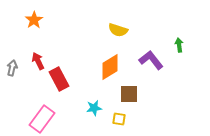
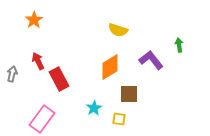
gray arrow: moved 6 px down
cyan star: rotated 21 degrees counterclockwise
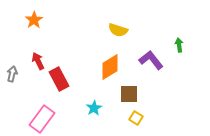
yellow square: moved 17 px right, 1 px up; rotated 24 degrees clockwise
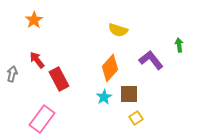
red arrow: moved 1 px left, 1 px up; rotated 12 degrees counterclockwise
orange diamond: moved 1 px down; rotated 16 degrees counterclockwise
cyan star: moved 10 px right, 11 px up
yellow square: rotated 24 degrees clockwise
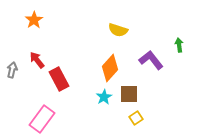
gray arrow: moved 4 px up
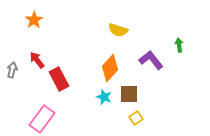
cyan star: rotated 21 degrees counterclockwise
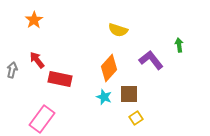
orange diamond: moved 1 px left
red rectangle: moved 1 px right; rotated 50 degrees counterclockwise
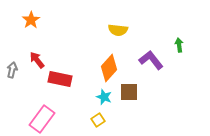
orange star: moved 3 px left
yellow semicircle: rotated 12 degrees counterclockwise
brown square: moved 2 px up
yellow square: moved 38 px left, 2 px down
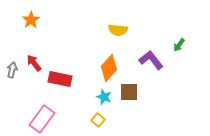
green arrow: rotated 136 degrees counterclockwise
red arrow: moved 3 px left, 3 px down
yellow square: rotated 16 degrees counterclockwise
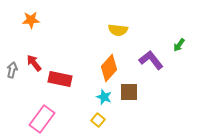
orange star: rotated 30 degrees clockwise
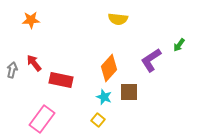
yellow semicircle: moved 11 px up
purple L-shape: rotated 85 degrees counterclockwise
red rectangle: moved 1 px right, 1 px down
